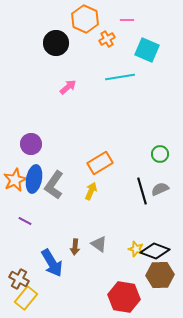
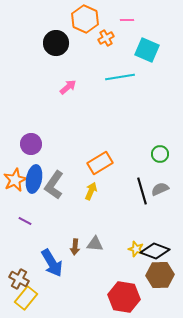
orange cross: moved 1 px left, 1 px up
gray triangle: moved 4 px left; rotated 30 degrees counterclockwise
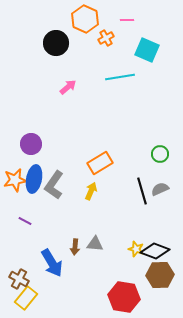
orange star: rotated 15 degrees clockwise
